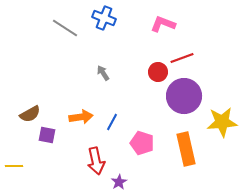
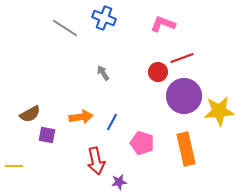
yellow star: moved 3 px left, 11 px up
purple star: rotated 21 degrees clockwise
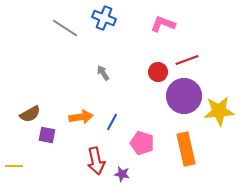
red line: moved 5 px right, 2 px down
purple star: moved 3 px right, 8 px up; rotated 21 degrees clockwise
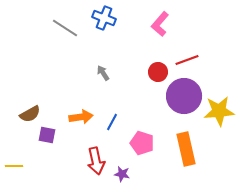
pink L-shape: moved 3 px left; rotated 70 degrees counterclockwise
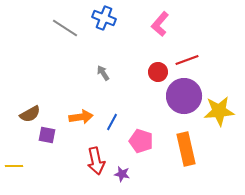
pink pentagon: moved 1 px left, 2 px up
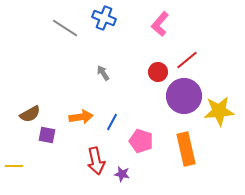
red line: rotated 20 degrees counterclockwise
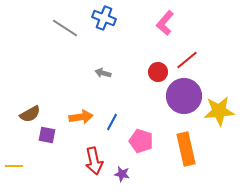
pink L-shape: moved 5 px right, 1 px up
gray arrow: rotated 42 degrees counterclockwise
red arrow: moved 2 px left
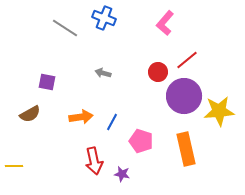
purple square: moved 53 px up
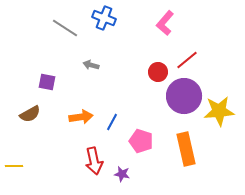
gray arrow: moved 12 px left, 8 px up
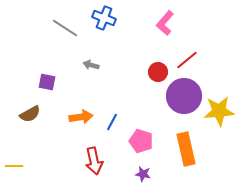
purple star: moved 21 px right
